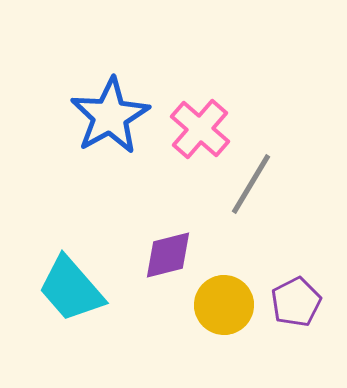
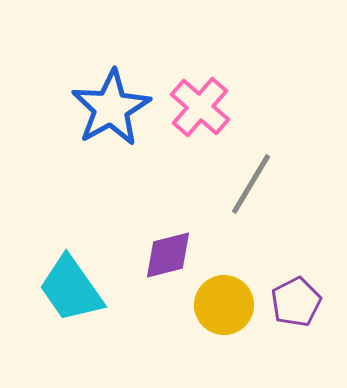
blue star: moved 1 px right, 8 px up
pink cross: moved 22 px up
cyan trapezoid: rotated 6 degrees clockwise
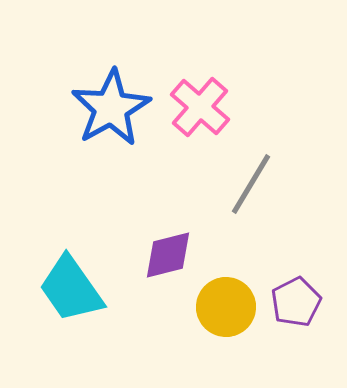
yellow circle: moved 2 px right, 2 px down
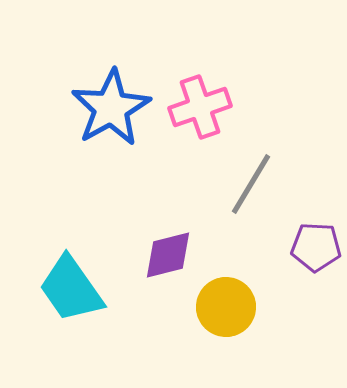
pink cross: rotated 30 degrees clockwise
purple pentagon: moved 20 px right, 55 px up; rotated 30 degrees clockwise
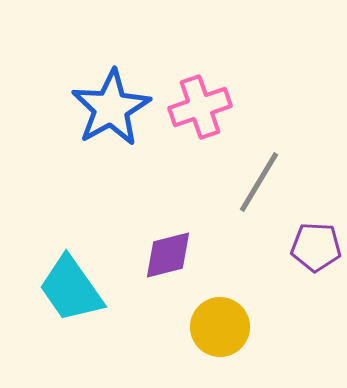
gray line: moved 8 px right, 2 px up
yellow circle: moved 6 px left, 20 px down
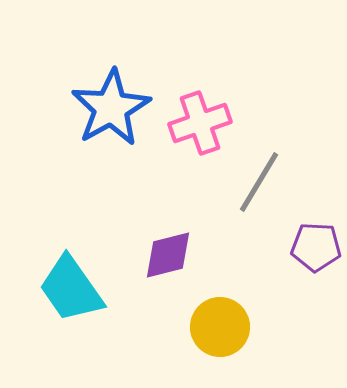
pink cross: moved 16 px down
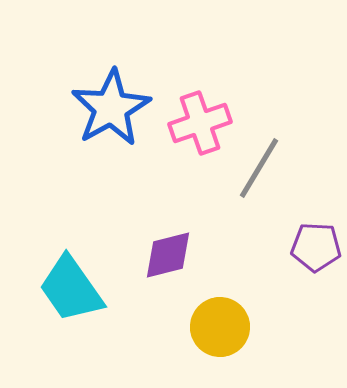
gray line: moved 14 px up
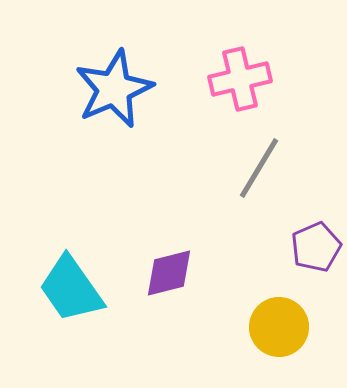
blue star: moved 3 px right, 19 px up; rotated 6 degrees clockwise
pink cross: moved 40 px right, 44 px up; rotated 6 degrees clockwise
purple pentagon: rotated 27 degrees counterclockwise
purple diamond: moved 1 px right, 18 px down
yellow circle: moved 59 px right
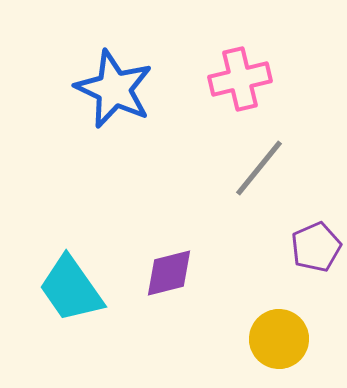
blue star: rotated 24 degrees counterclockwise
gray line: rotated 8 degrees clockwise
yellow circle: moved 12 px down
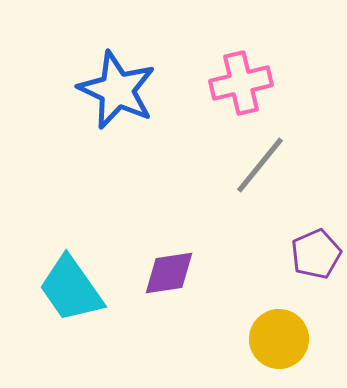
pink cross: moved 1 px right, 4 px down
blue star: moved 3 px right, 1 px down
gray line: moved 1 px right, 3 px up
purple pentagon: moved 7 px down
purple diamond: rotated 6 degrees clockwise
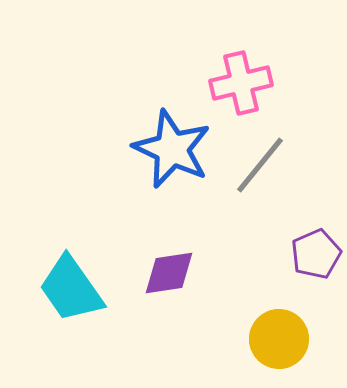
blue star: moved 55 px right, 59 px down
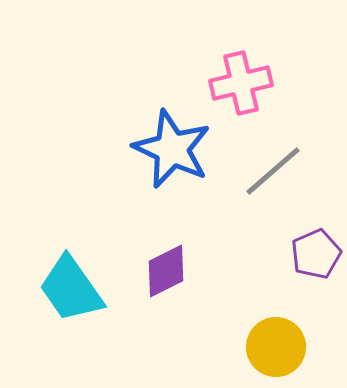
gray line: moved 13 px right, 6 px down; rotated 10 degrees clockwise
purple diamond: moved 3 px left, 2 px up; rotated 18 degrees counterclockwise
yellow circle: moved 3 px left, 8 px down
